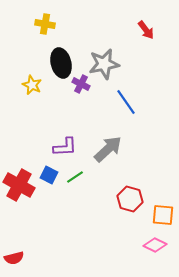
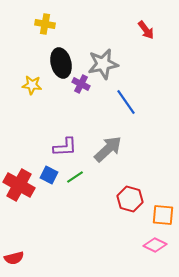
gray star: moved 1 px left
yellow star: rotated 18 degrees counterclockwise
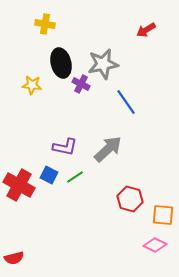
red arrow: rotated 96 degrees clockwise
purple L-shape: rotated 15 degrees clockwise
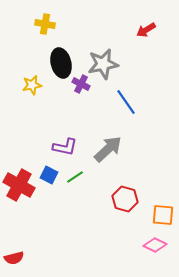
yellow star: rotated 18 degrees counterclockwise
red hexagon: moved 5 px left
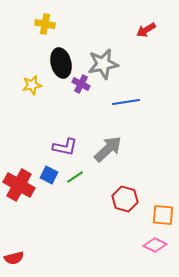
blue line: rotated 64 degrees counterclockwise
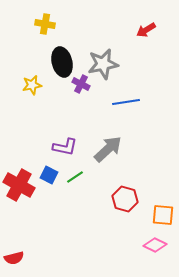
black ellipse: moved 1 px right, 1 px up
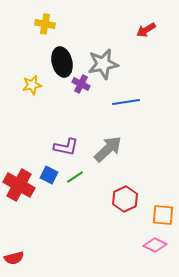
purple L-shape: moved 1 px right
red hexagon: rotated 20 degrees clockwise
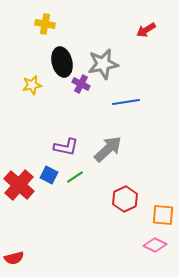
red cross: rotated 12 degrees clockwise
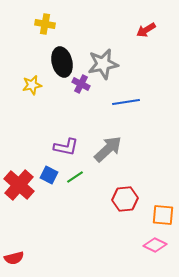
red hexagon: rotated 20 degrees clockwise
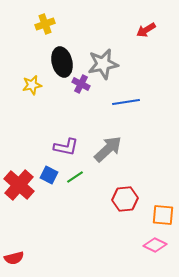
yellow cross: rotated 30 degrees counterclockwise
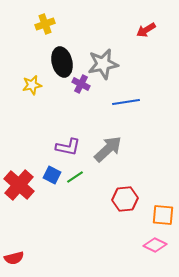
purple L-shape: moved 2 px right
blue square: moved 3 px right
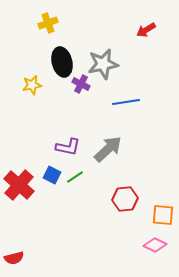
yellow cross: moved 3 px right, 1 px up
